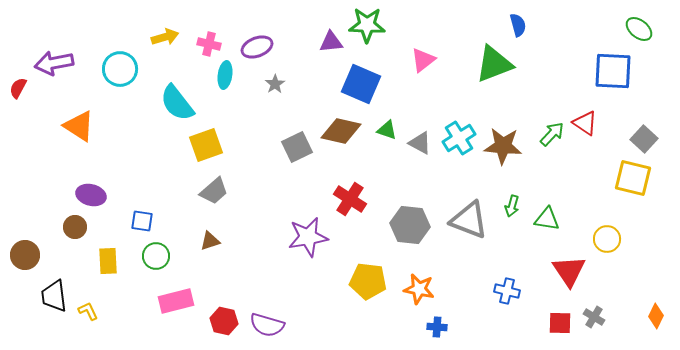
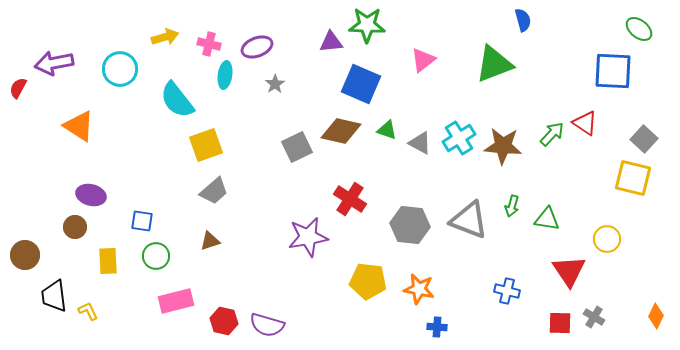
blue semicircle at (518, 25): moved 5 px right, 5 px up
cyan semicircle at (177, 103): moved 3 px up
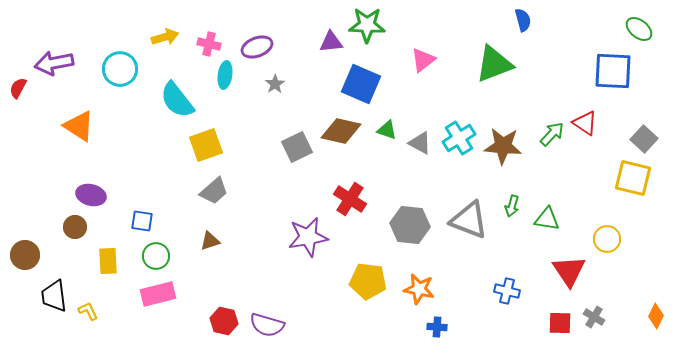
pink rectangle at (176, 301): moved 18 px left, 7 px up
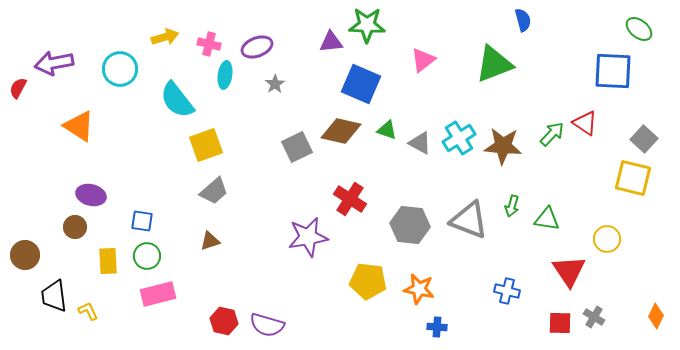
green circle at (156, 256): moved 9 px left
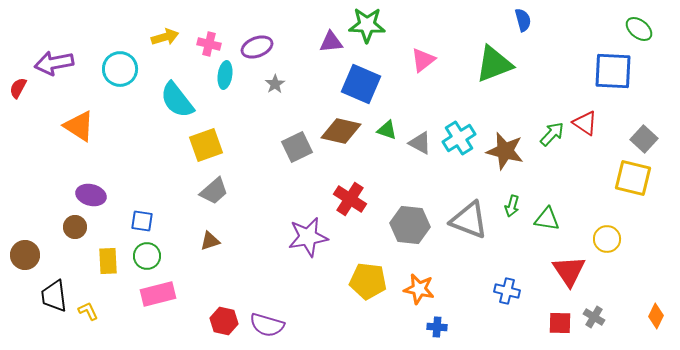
brown star at (503, 146): moved 2 px right, 5 px down; rotated 9 degrees clockwise
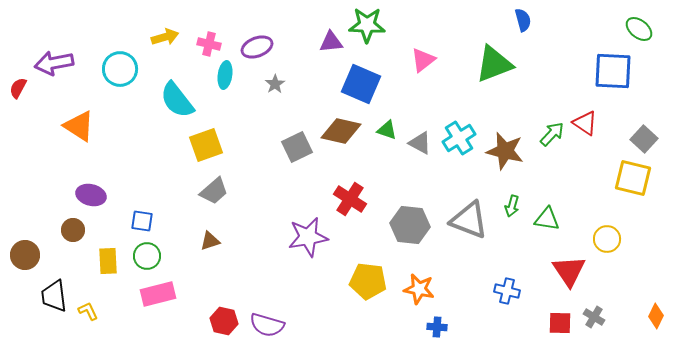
brown circle at (75, 227): moved 2 px left, 3 px down
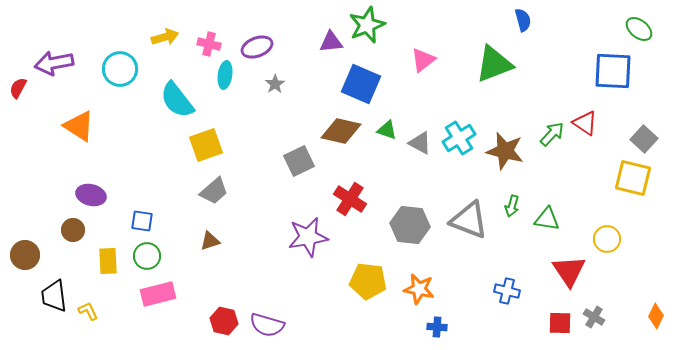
green star at (367, 25): rotated 24 degrees counterclockwise
gray square at (297, 147): moved 2 px right, 14 px down
